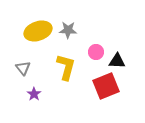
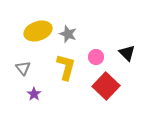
gray star: moved 4 px down; rotated 18 degrees clockwise
pink circle: moved 5 px down
black triangle: moved 10 px right, 8 px up; rotated 42 degrees clockwise
red square: rotated 24 degrees counterclockwise
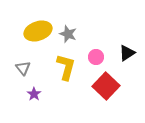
black triangle: rotated 42 degrees clockwise
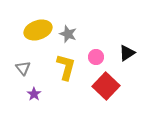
yellow ellipse: moved 1 px up
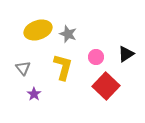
black triangle: moved 1 px left, 1 px down
yellow L-shape: moved 3 px left
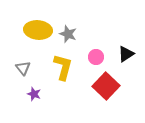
yellow ellipse: rotated 24 degrees clockwise
purple star: rotated 16 degrees counterclockwise
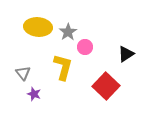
yellow ellipse: moved 3 px up
gray star: moved 2 px up; rotated 18 degrees clockwise
pink circle: moved 11 px left, 10 px up
gray triangle: moved 5 px down
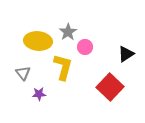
yellow ellipse: moved 14 px down
red square: moved 4 px right, 1 px down
purple star: moved 5 px right; rotated 24 degrees counterclockwise
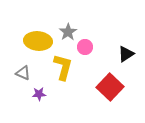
gray triangle: rotated 28 degrees counterclockwise
